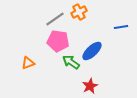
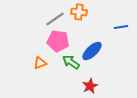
orange cross: rotated 35 degrees clockwise
orange triangle: moved 12 px right
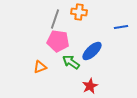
gray line: rotated 36 degrees counterclockwise
orange triangle: moved 4 px down
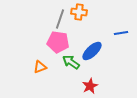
gray line: moved 5 px right
blue line: moved 6 px down
pink pentagon: moved 1 px down
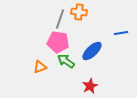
green arrow: moved 5 px left, 1 px up
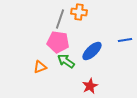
blue line: moved 4 px right, 7 px down
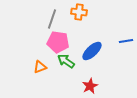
gray line: moved 8 px left
blue line: moved 1 px right, 1 px down
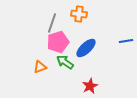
orange cross: moved 2 px down
gray line: moved 4 px down
pink pentagon: rotated 25 degrees counterclockwise
blue ellipse: moved 6 px left, 3 px up
green arrow: moved 1 px left, 1 px down
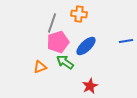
blue ellipse: moved 2 px up
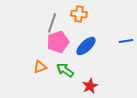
green arrow: moved 8 px down
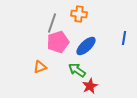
blue line: moved 2 px left, 3 px up; rotated 72 degrees counterclockwise
green arrow: moved 12 px right
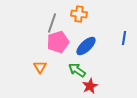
orange triangle: rotated 40 degrees counterclockwise
